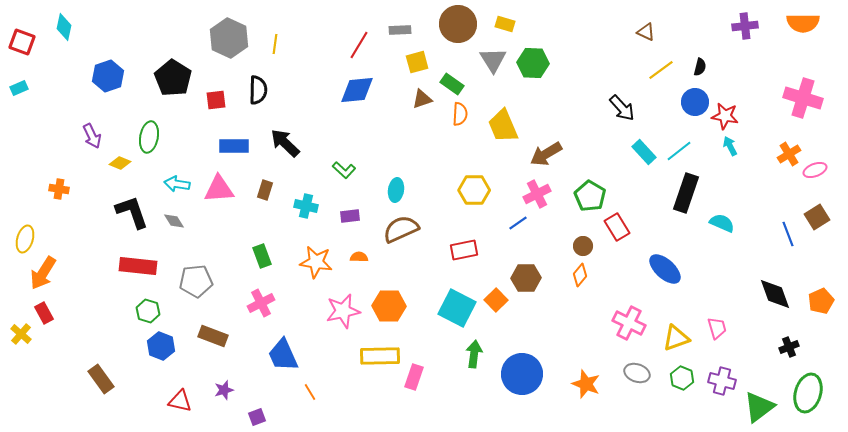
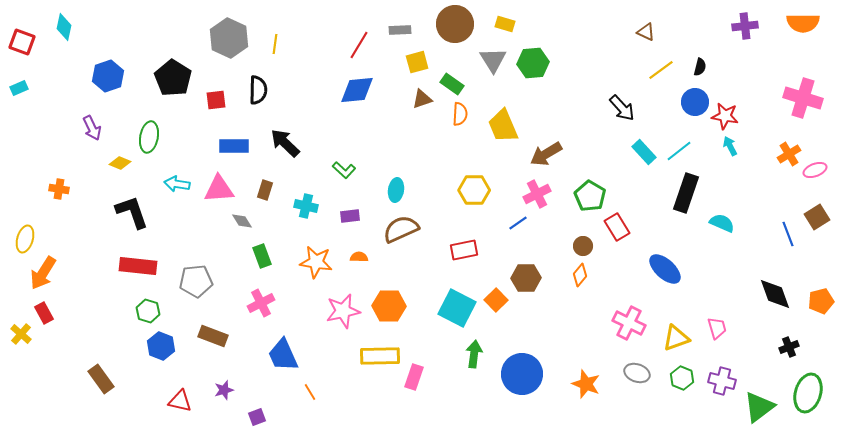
brown circle at (458, 24): moved 3 px left
green hexagon at (533, 63): rotated 8 degrees counterclockwise
purple arrow at (92, 136): moved 8 px up
gray diamond at (174, 221): moved 68 px right
orange pentagon at (821, 301): rotated 10 degrees clockwise
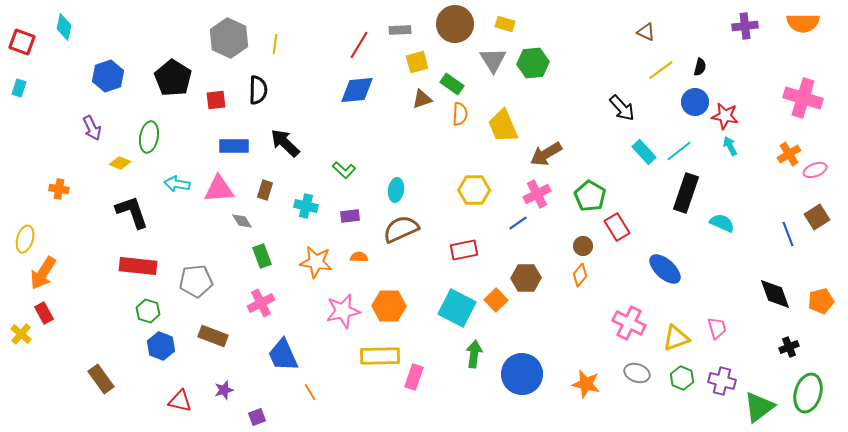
cyan rectangle at (19, 88): rotated 48 degrees counterclockwise
orange star at (586, 384): rotated 8 degrees counterclockwise
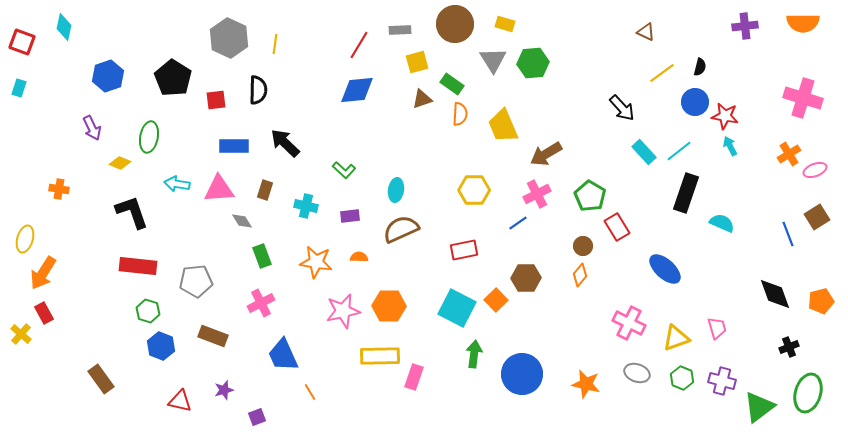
yellow line at (661, 70): moved 1 px right, 3 px down
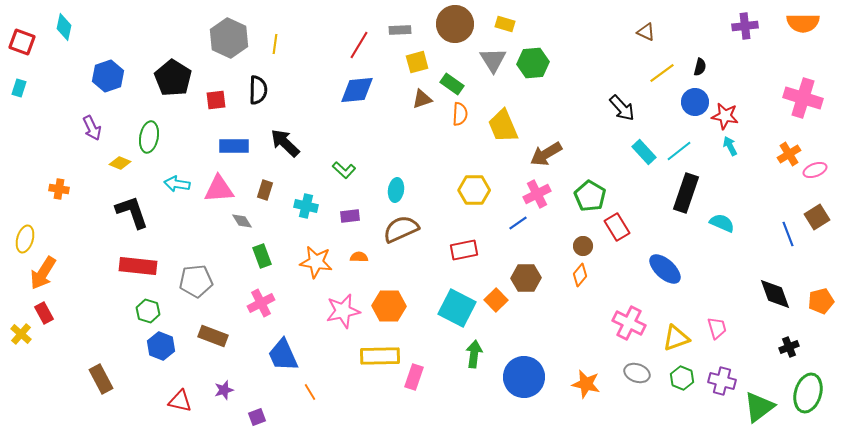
blue circle at (522, 374): moved 2 px right, 3 px down
brown rectangle at (101, 379): rotated 8 degrees clockwise
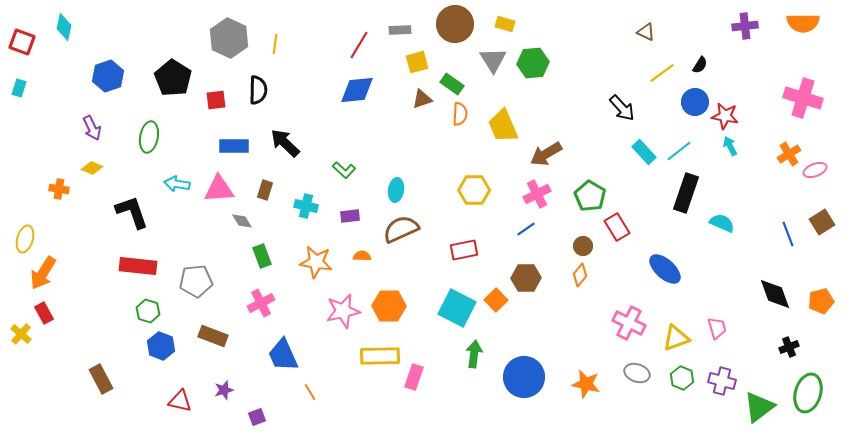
black semicircle at (700, 67): moved 2 px up; rotated 18 degrees clockwise
yellow diamond at (120, 163): moved 28 px left, 5 px down
brown square at (817, 217): moved 5 px right, 5 px down
blue line at (518, 223): moved 8 px right, 6 px down
orange semicircle at (359, 257): moved 3 px right, 1 px up
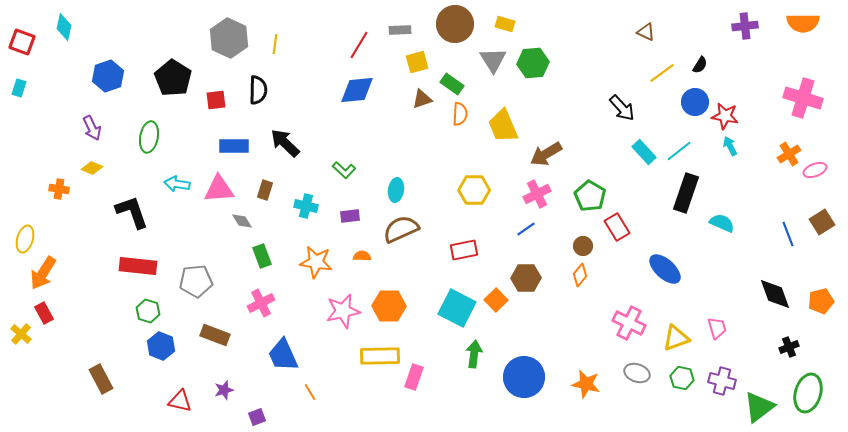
brown rectangle at (213, 336): moved 2 px right, 1 px up
green hexagon at (682, 378): rotated 10 degrees counterclockwise
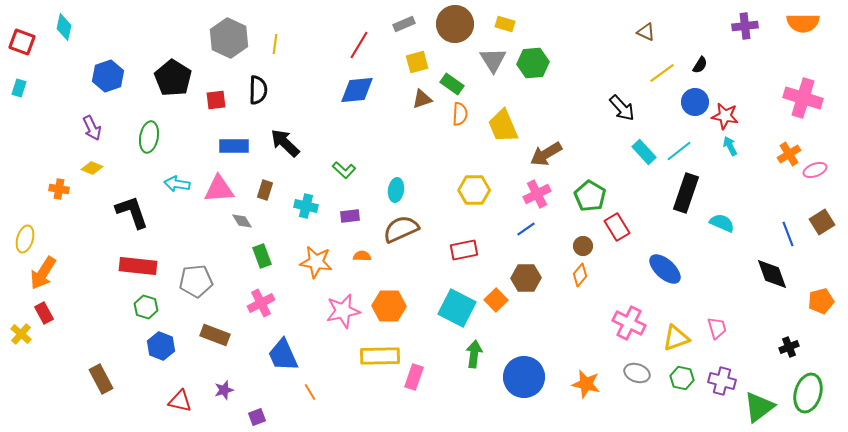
gray rectangle at (400, 30): moved 4 px right, 6 px up; rotated 20 degrees counterclockwise
black diamond at (775, 294): moved 3 px left, 20 px up
green hexagon at (148, 311): moved 2 px left, 4 px up
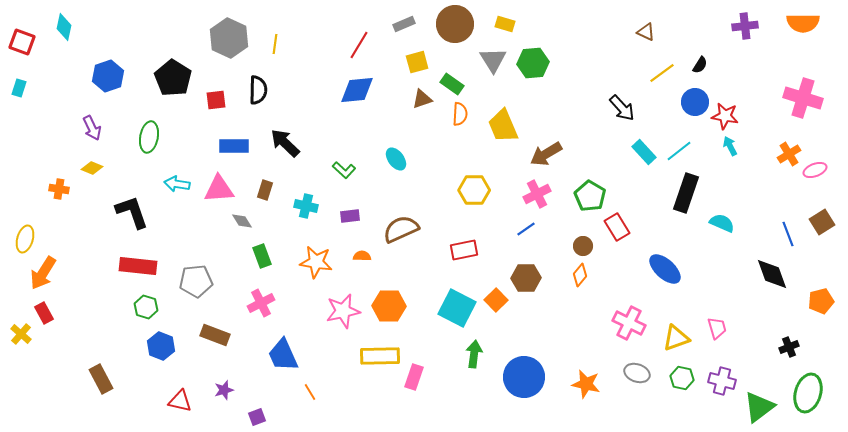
cyan ellipse at (396, 190): moved 31 px up; rotated 45 degrees counterclockwise
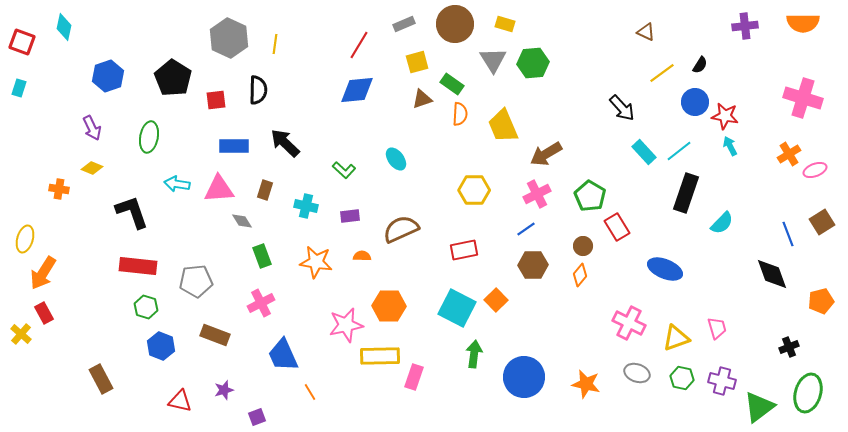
cyan semicircle at (722, 223): rotated 110 degrees clockwise
blue ellipse at (665, 269): rotated 20 degrees counterclockwise
brown hexagon at (526, 278): moved 7 px right, 13 px up
pink star at (343, 311): moved 3 px right, 14 px down
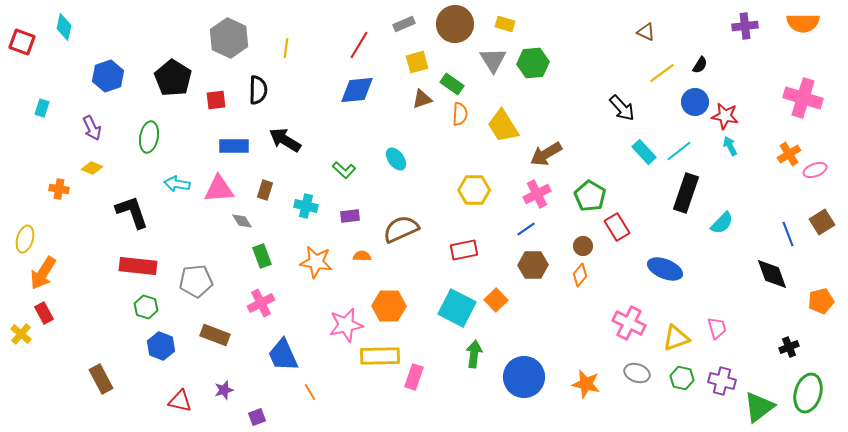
yellow line at (275, 44): moved 11 px right, 4 px down
cyan rectangle at (19, 88): moved 23 px right, 20 px down
yellow trapezoid at (503, 126): rotated 9 degrees counterclockwise
black arrow at (285, 143): moved 3 px up; rotated 12 degrees counterclockwise
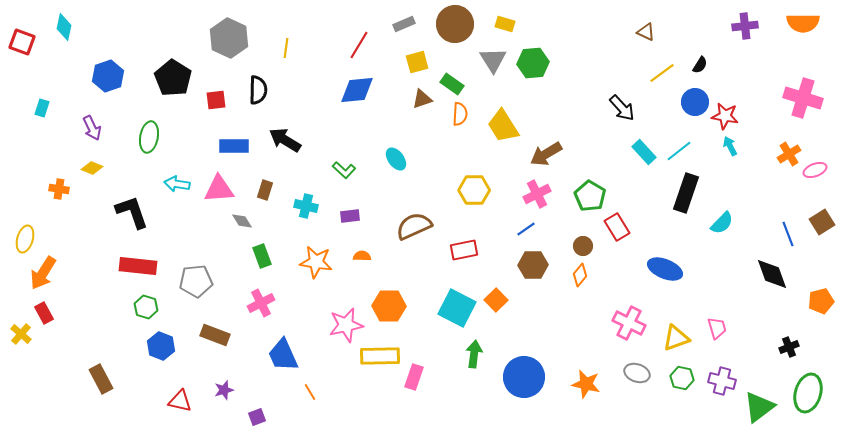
brown semicircle at (401, 229): moved 13 px right, 3 px up
